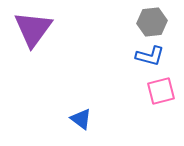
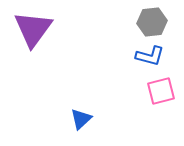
blue triangle: rotated 40 degrees clockwise
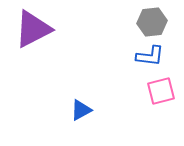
purple triangle: rotated 27 degrees clockwise
blue L-shape: rotated 8 degrees counterclockwise
blue triangle: moved 9 px up; rotated 15 degrees clockwise
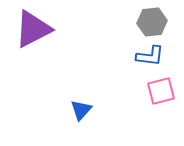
blue triangle: rotated 20 degrees counterclockwise
